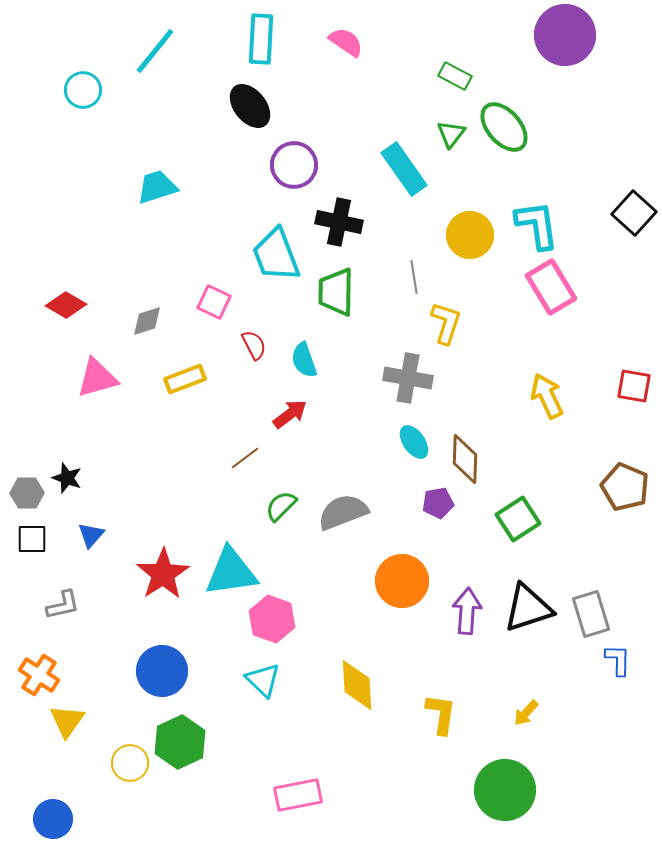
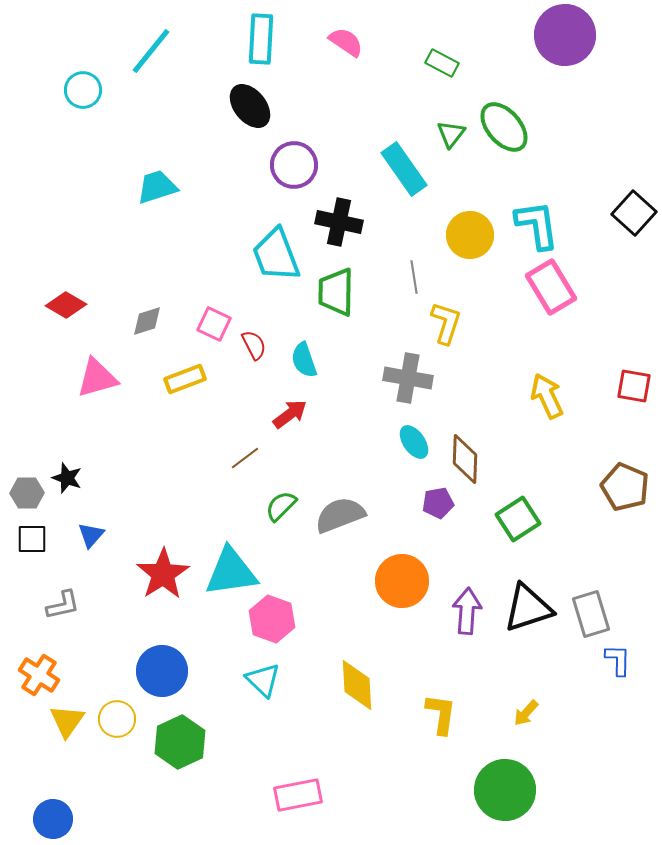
cyan line at (155, 51): moved 4 px left
green rectangle at (455, 76): moved 13 px left, 13 px up
pink square at (214, 302): moved 22 px down
gray semicircle at (343, 512): moved 3 px left, 3 px down
yellow circle at (130, 763): moved 13 px left, 44 px up
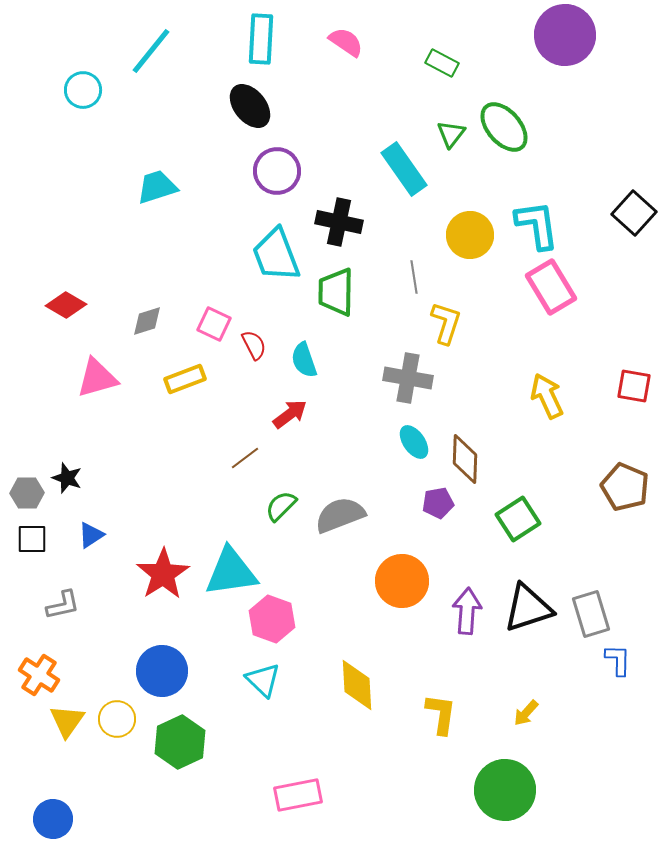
purple circle at (294, 165): moved 17 px left, 6 px down
blue triangle at (91, 535): rotated 16 degrees clockwise
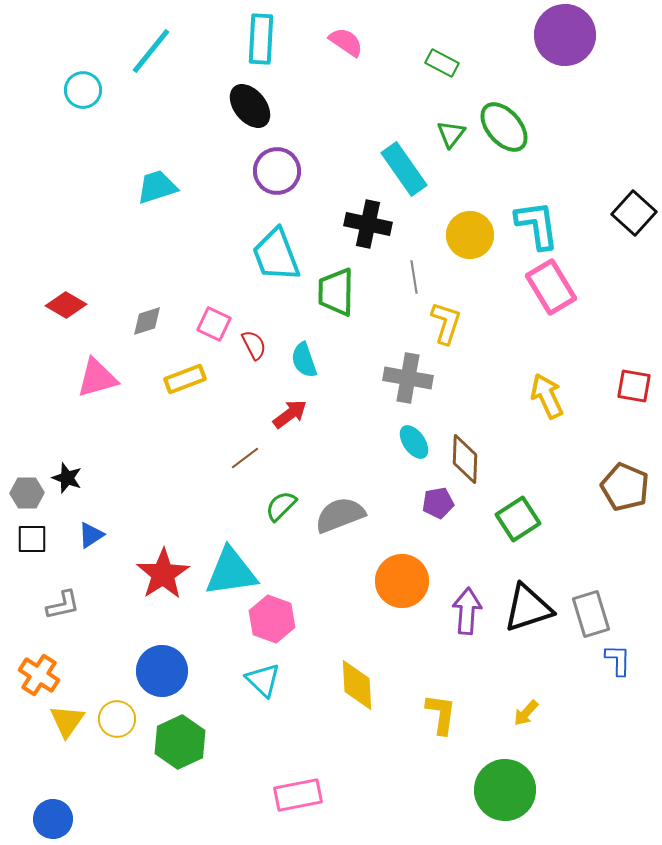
black cross at (339, 222): moved 29 px right, 2 px down
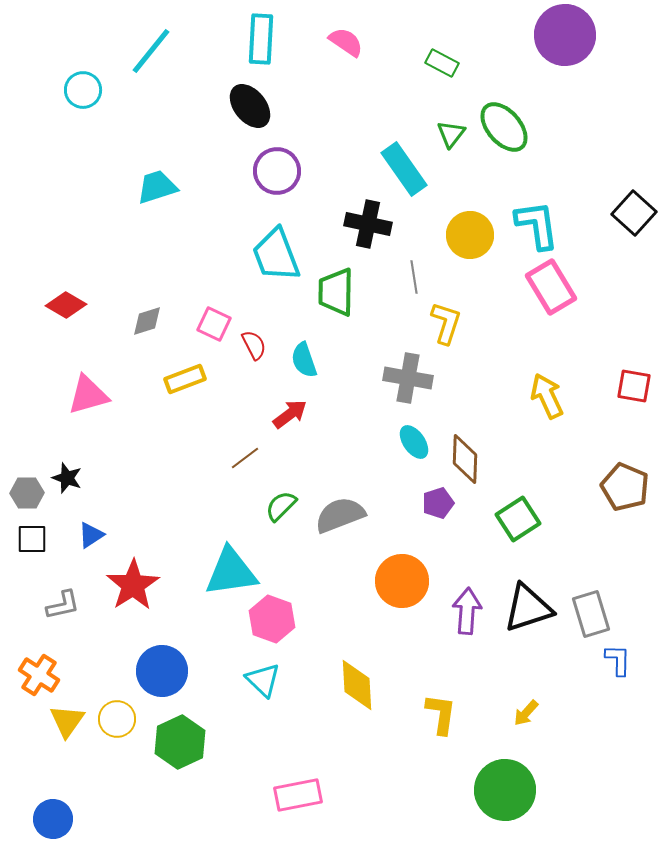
pink triangle at (97, 378): moved 9 px left, 17 px down
purple pentagon at (438, 503): rotated 8 degrees counterclockwise
red star at (163, 574): moved 30 px left, 11 px down
